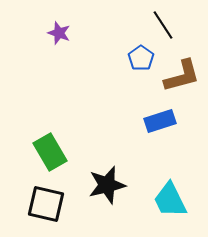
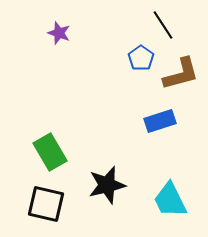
brown L-shape: moved 1 px left, 2 px up
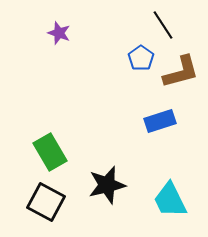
brown L-shape: moved 2 px up
black square: moved 2 px up; rotated 15 degrees clockwise
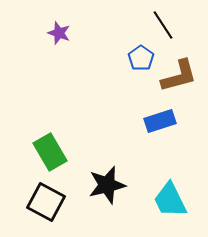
brown L-shape: moved 2 px left, 4 px down
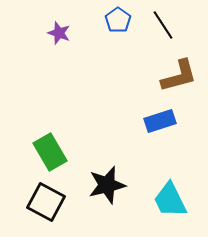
blue pentagon: moved 23 px left, 38 px up
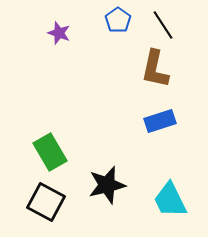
brown L-shape: moved 24 px left, 7 px up; rotated 117 degrees clockwise
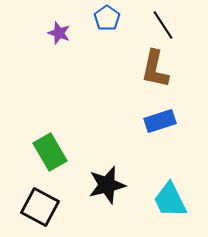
blue pentagon: moved 11 px left, 2 px up
black square: moved 6 px left, 5 px down
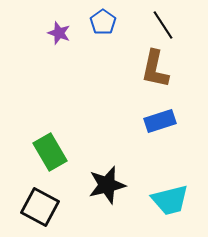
blue pentagon: moved 4 px left, 4 px down
cyan trapezoid: rotated 78 degrees counterclockwise
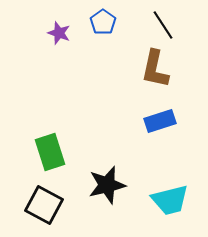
green rectangle: rotated 12 degrees clockwise
black square: moved 4 px right, 2 px up
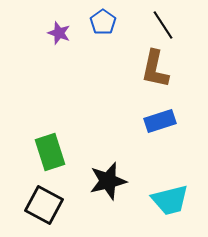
black star: moved 1 px right, 4 px up
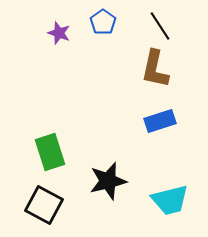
black line: moved 3 px left, 1 px down
